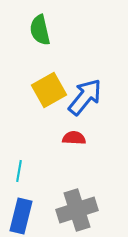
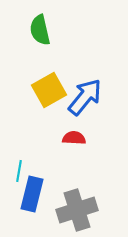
blue rectangle: moved 11 px right, 22 px up
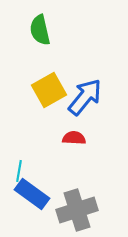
blue rectangle: rotated 68 degrees counterclockwise
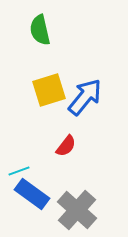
yellow square: rotated 12 degrees clockwise
red semicircle: moved 8 px left, 8 px down; rotated 125 degrees clockwise
cyan line: rotated 60 degrees clockwise
gray cross: rotated 30 degrees counterclockwise
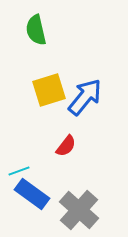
green semicircle: moved 4 px left
gray cross: moved 2 px right
